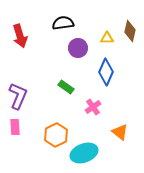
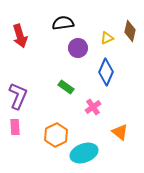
yellow triangle: rotated 24 degrees counterclockwise
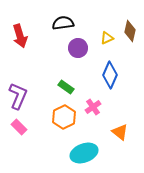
blue diamond: moved 4 px right, 3 px down
pink rectangle: moved 4 px right; rotated 42 degrees counterclockwise
orange hexagon: moved 8 px right, 18 px up
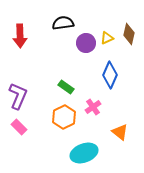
brown diamond: moved 1 px left, 3 px down
red arrow: rotated 15 degrees clockwise
purple circle: moved 8 px right, 5 px up
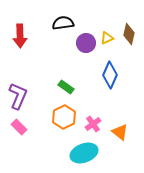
pink cross: moved 17 px down
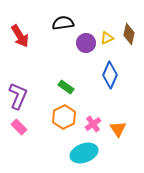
red arrow: rotated 30 degrees counterclockwise
orange triangle: moved 2 px left, 3 px up; rotated 18 degrees clockwise
